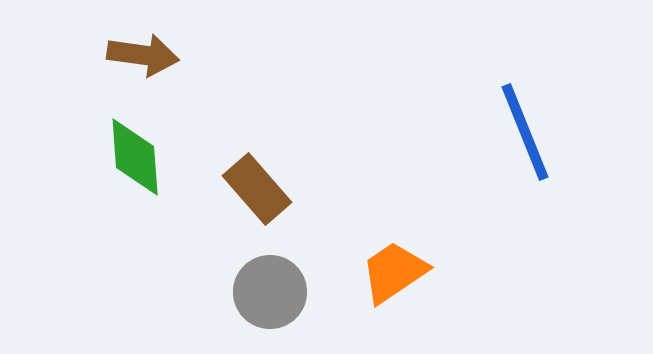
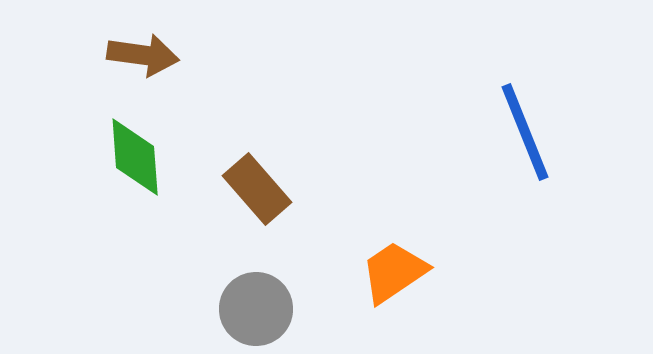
gray circle: moved 14 px left, 17 px down
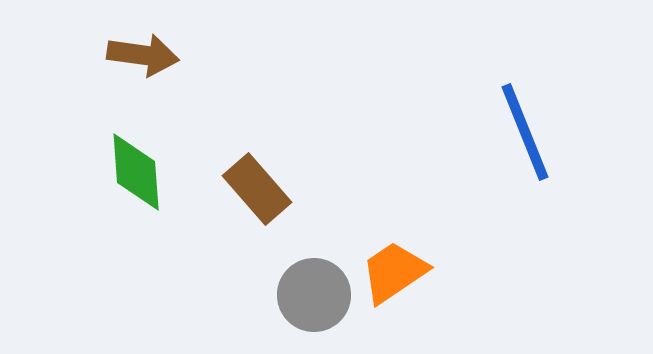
green diamond: moved 1 px right, 15 px down
gray circle: moved 58 px right, 14 px up
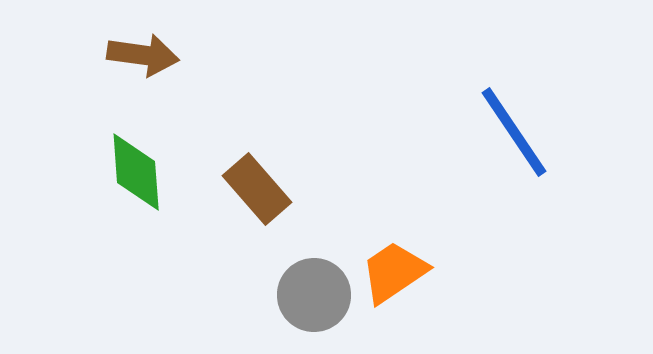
blue line: moved 11 px left; rotated 12 degrees counterclockwise
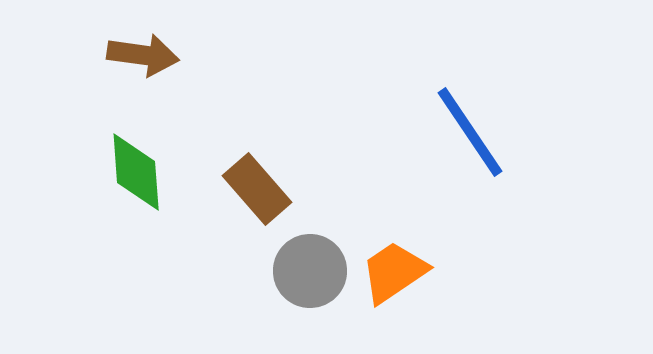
blue line: moved 44 px left
gray circle: moved 4 px left, 24 px up
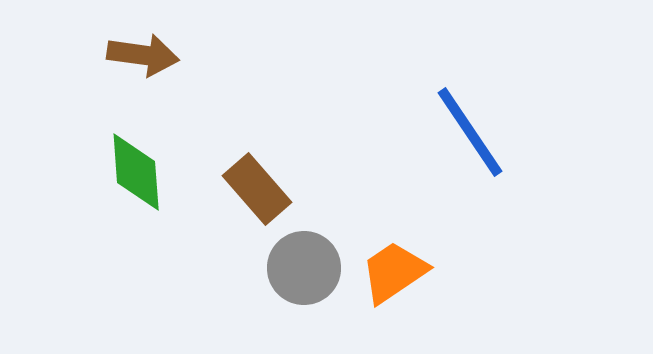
gray circle: moved 6 px left, 3 px up
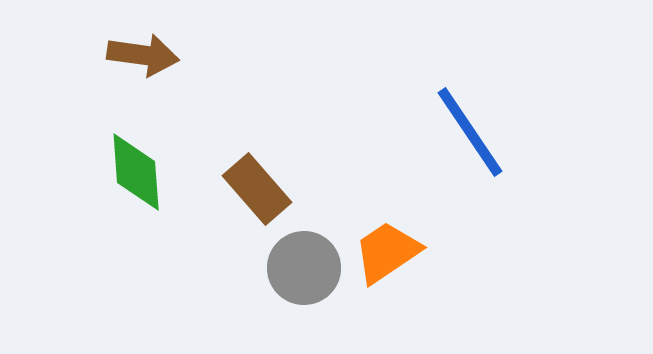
orange trapezoid: moved 7 px left, 20 px up
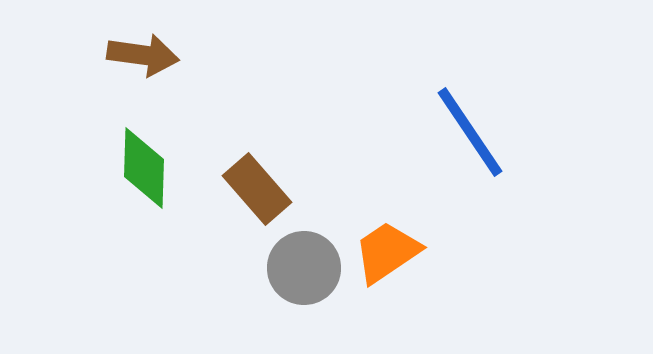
green diamond: moved 8 px right, 4 px up; rotated 6 degrees clockwise
